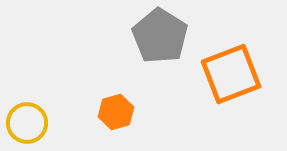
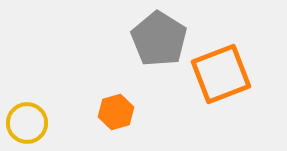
gray pentagon: moved 1 px left, 3 px down
orange square: moved 10 px left
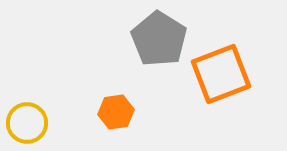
orange hexagon: rotated 8 degrees clockwise
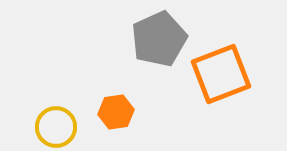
gray pentagon: rotated 16 degrees clockwise
yellow circle: moved 29 px right, 4 px down
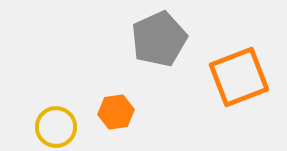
orange square: moved 18 px right, 3 px down
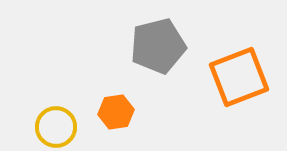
gray pentagon: moved 1 px left, 7 px down; rotated 10 degrees clockwise
